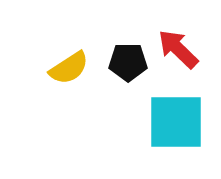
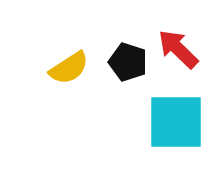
black pentagon: rotated 18 degrees clockwise
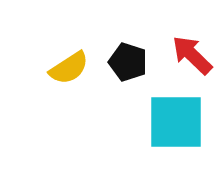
red arrow: moved 14 px right, 6 px down
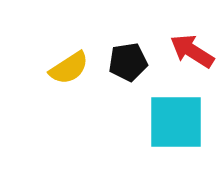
red arrow: moved 4 px up; rotated 12 degrees counterclockwise
black pentagon: rotated 27 degrees counterclockwise
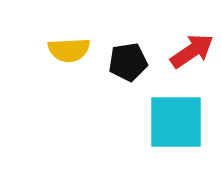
red arrow: rotated 114 degrees clockwise
yellow semicircle: moved 18 px up; rotated 30 degrees clockwise
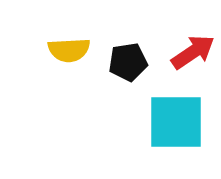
red arrow: moved 1 px right, 1 px down
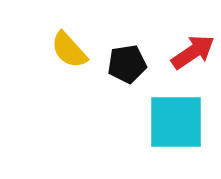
yellow semicircle: rotated 51 degrees clockwise
black pentagon: moved 1 px left, 2 px down
